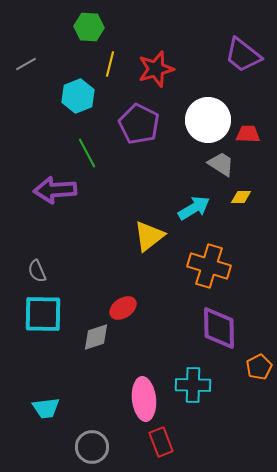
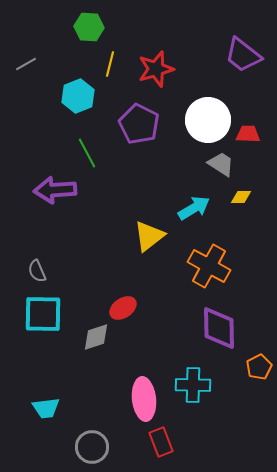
orange cross: rotated 12 degrees clockwise
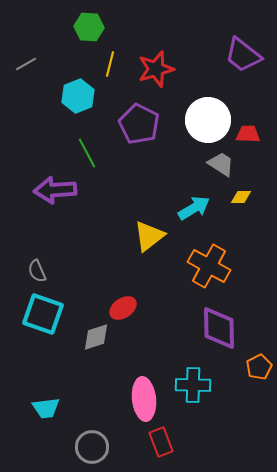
cyan square: rotated 18 degrees clockwise
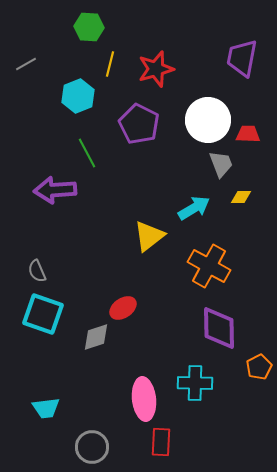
purple trapezoid: moved 1 px left, 3 px down; rotated 63 degrees clockwise
gray trapezoid: rotated 36 degrees clockwise
cyan cross: moved 2 px right, 2 px up
red rectangle: rotated 24 degrees clockwise
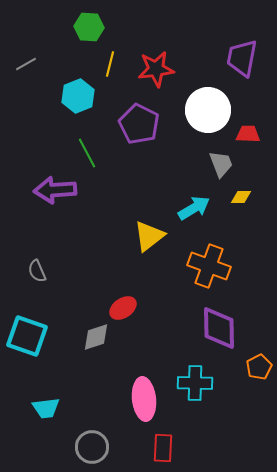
red star: rotated 9 degrees clockwise
white circle: moved 10 px up
orange cross: rotated 9 degrees counterclockwise
cyan square: moved 16 px left, 22 px down
red rectangle: moved 2 px right, 6 px down
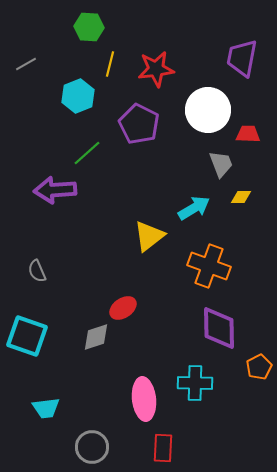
green line: rotated 76 degrees clockwise
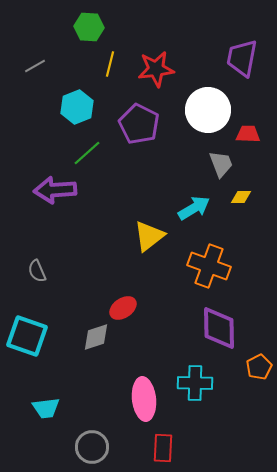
gray line: moved 9 px right, 2 px down
cyan hexagon: moved 1 px left, 11 px down
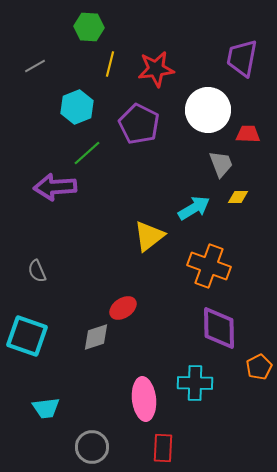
purple arrow: moved 3 px up
yellow diamond: moved 3 px left
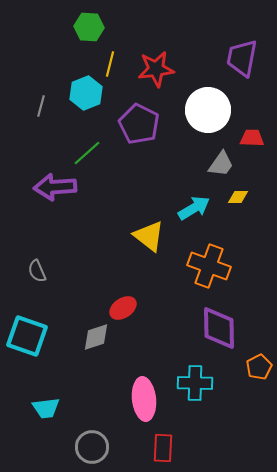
gray line: moved 6 px right, 40 px down; rotated 45 degrees counterclockwise
cyan hexagon: moved 9 px right, 14 px up
red trapezoid: moved 4 px right, 4 px down
gray trapezoid: rotated 56 degrees clockwise
yellow triangle: rotated 44 degrees counterclockwise
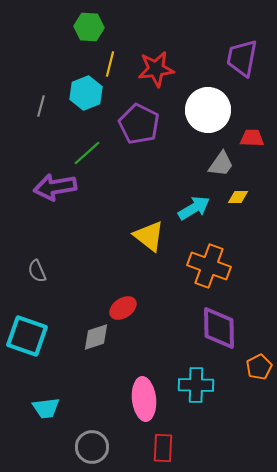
purple arrow: rotated 6 degrees counterclockwise
cyan cross: moved 1 px right, 2 px down
